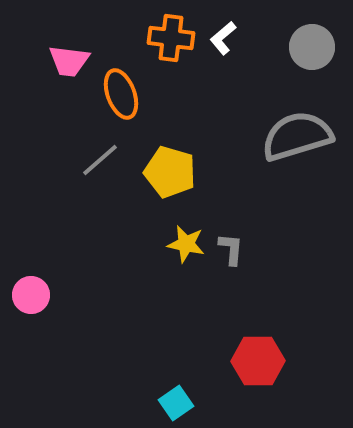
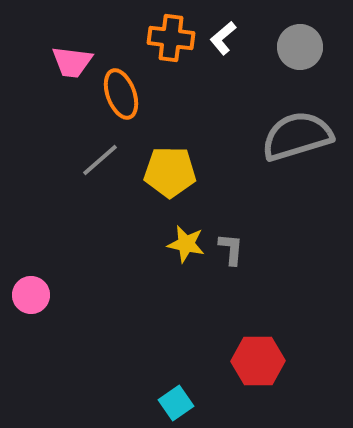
gray circle: moved 12 px left
pink trapezoid: moved 3 px right, 1 px down
yellow pentagon: rotated 15 degrees counterclockwise
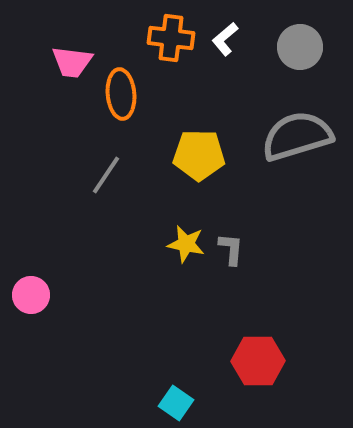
white L-shape: moved 2 px right, 1 px down
orange ellipse: rotated 15 degrees clockwise
gray line: moved 6 px right, 15 px down; rotated 15 degrees counterclockwise
yellow pentagon: moved 29 px right, 17 px up
cyan square: rotated 20 degrees counterclockwise
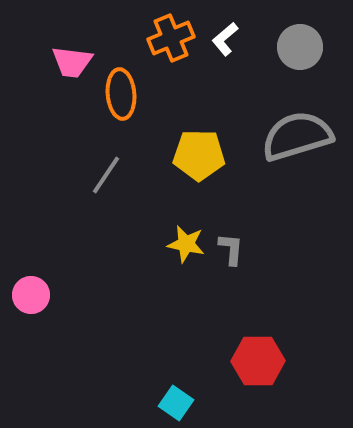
orange cross: rotated 30 degrees counterclockwise
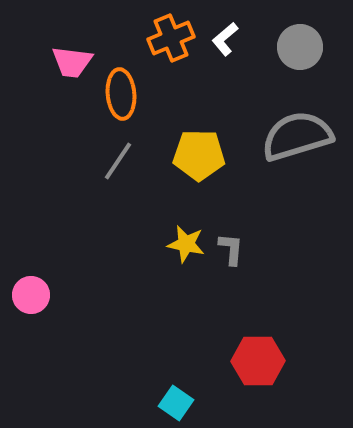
gray line: moved 12 px right, 14 px up
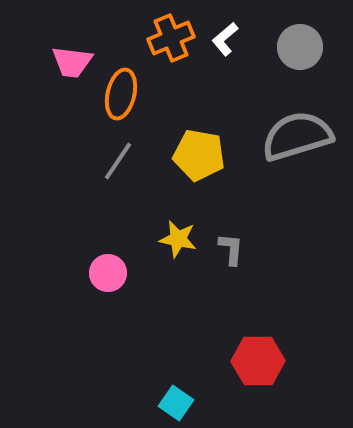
orange ellipse: rotated 18 degrees clockwise
yellow pentagon: rotated 9 degrees clockwise
yellow star: moved 8 px left, 5 px up
pink circle: moved 77 px right, 22 px up
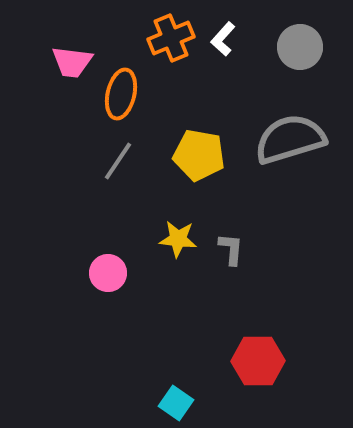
white L-shape: moved 2 px left; rotated 8 degrees counterclockwise
gray semicircle: moved 7 px left, 3 px down
yellow star: rotated 6 degrees counterclockwise
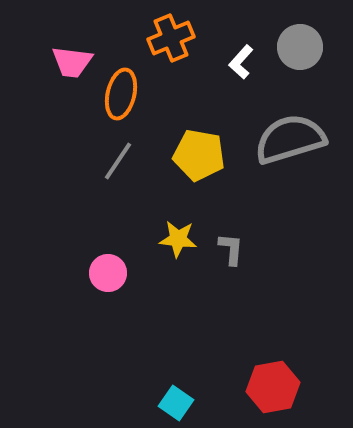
white L-shape: moved 18 px right, 23 px down
red hexagon: moved 15 px right, 26 px down; rotated 9 degrees counterclockwise
